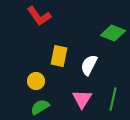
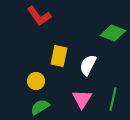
white semicircle: moved 1 px left
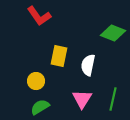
white semicircle: rotated 15 degrees counterclockwise
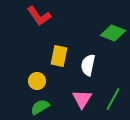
yellow circle: moved 1 px right
green line: rotated 15 degrees clockwise
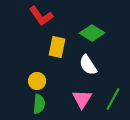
red L-shape: moved 2 px right
green diamond: moved 21 px left; rotated 10 degrees clockwise
yellow rectangle: moved 2 px left, 9 px up
white semicircle: rotated 45 degrees counterclockwise
green semicircle: moved 1 px left, 3 px up; rotated 126 degrees clockwise
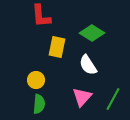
red L-shape: rotated 30 degrees clockwise
yellow circle: moved 1 px left, 1 px up
pink triangle: moved 2 px up; rotated 10 degrees clockwise
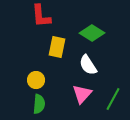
pink triangle: moved 3 px up
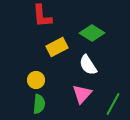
red L-shape: moved 1 px right
yellow rectangle: rotated 50 degrees clockwise
green line: moved 5 px down
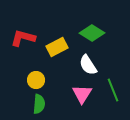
red L-shape: moved 19 px left, 22 px down; rotated 110 degrees clockwise
pink triangle: rotated 10 degrees counterclockwise
green line: moved 14 px up; rotated 50 degrees counterclockwise
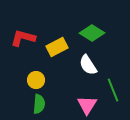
pink triangle: moved 5 px right, 11 px down
